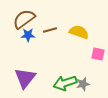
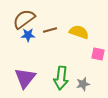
green arrow: moved 4 px left, 5 px up; rotated 65 degrees counterclockwise
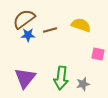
yellow semicircle: moved 2 px right, 7 px up
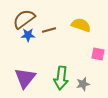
brown line: moved 1 px left
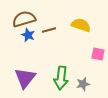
brown semicircle: rotated 20 degrees clockwise
blue star: rotated 24 degrees clockwise
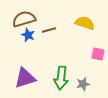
yellow semicircle: moved 4 px right, 2 px up
purple triangle: rotated 35 degrees clockwise
